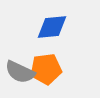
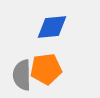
gray semicircle: moved 2 px right, 3 px down; rotated 64 degrees clockwise
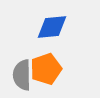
orange pentagon: rotated 12 degrees counterclockwise
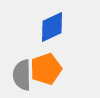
blue diamond: rotated 20 degrees counterclockwise
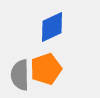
gray semicircle: moved 2 px left
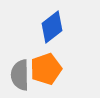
blue diamond: rotated 12 degrees counterclockwise
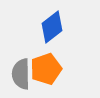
gray semicircle: moved 1 px right, 1 px up
